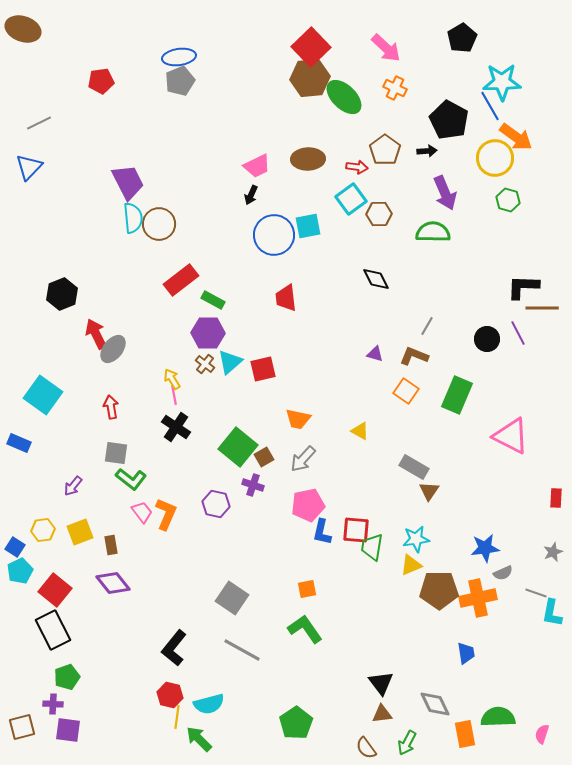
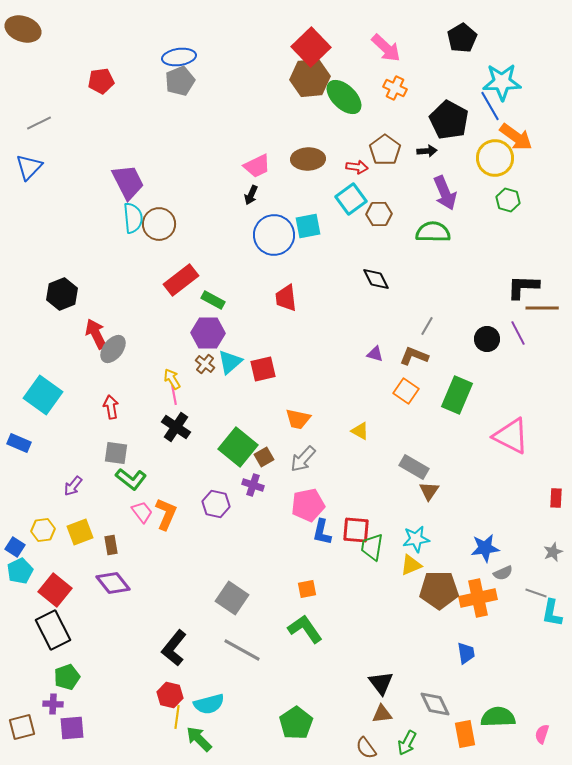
purple square at (68, 730): moved 4 px right, 2 px up; rotated 12 degrees counterclockwise
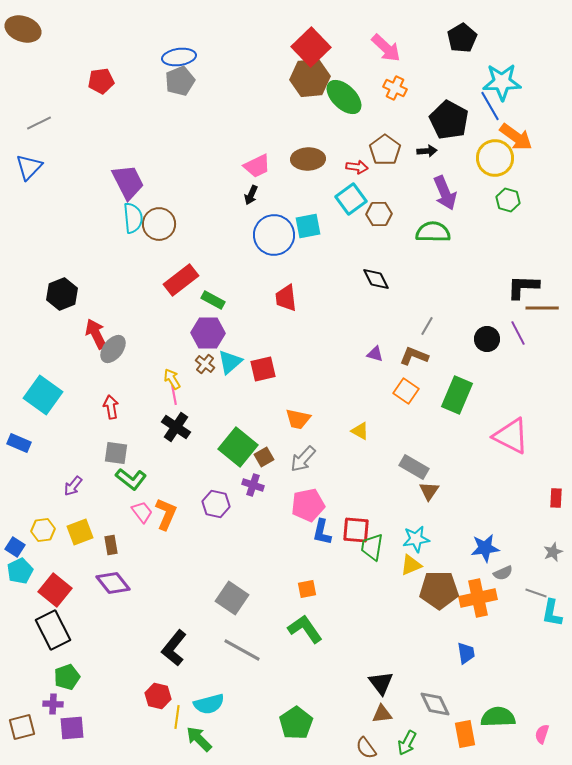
red hexagon at (170, 695): moved 12 px left, 1 px down
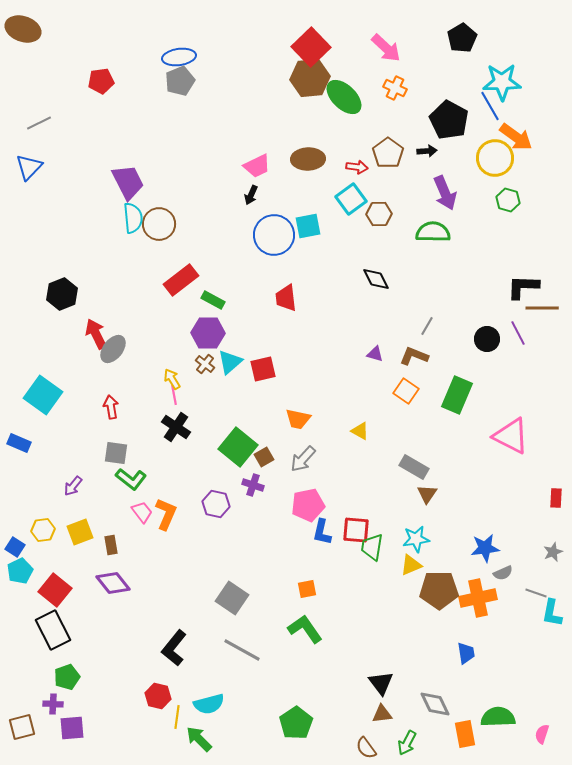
brown pentagon at (385, 150): moved 3 px right, 3 px down
brown triangle at (429, 491): moved 2 px left, 3 px down
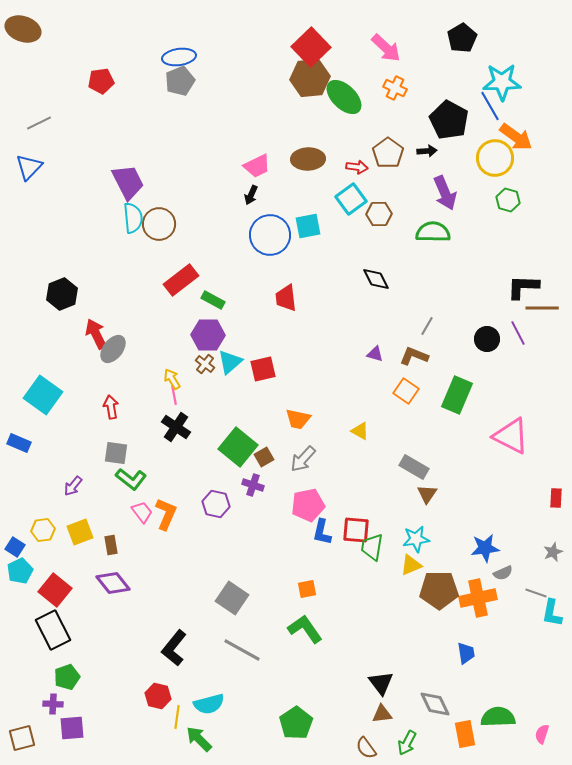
blue circle at (274, 235): moved 4 px left
purple hexagon at (208, 333): moved 2 px down
brown square at (22, 727): moved 11 px down
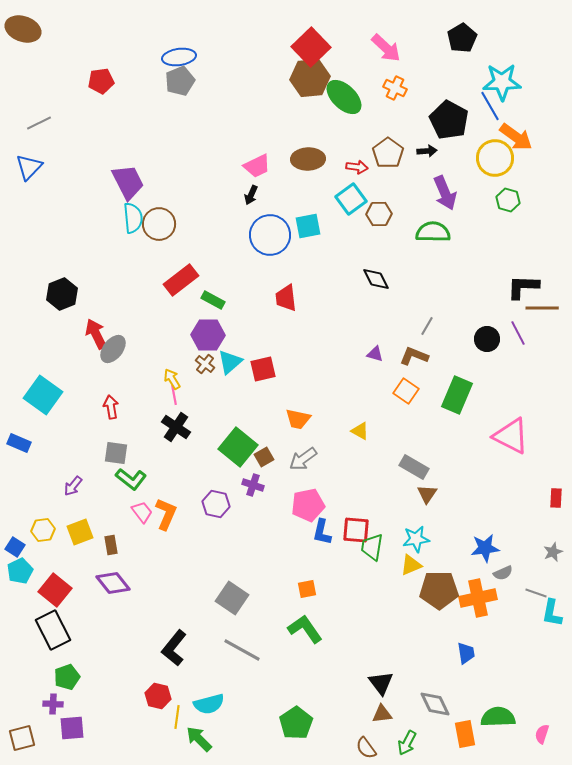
gray arrow at (303, 459): rotated 12 degrees clockwise
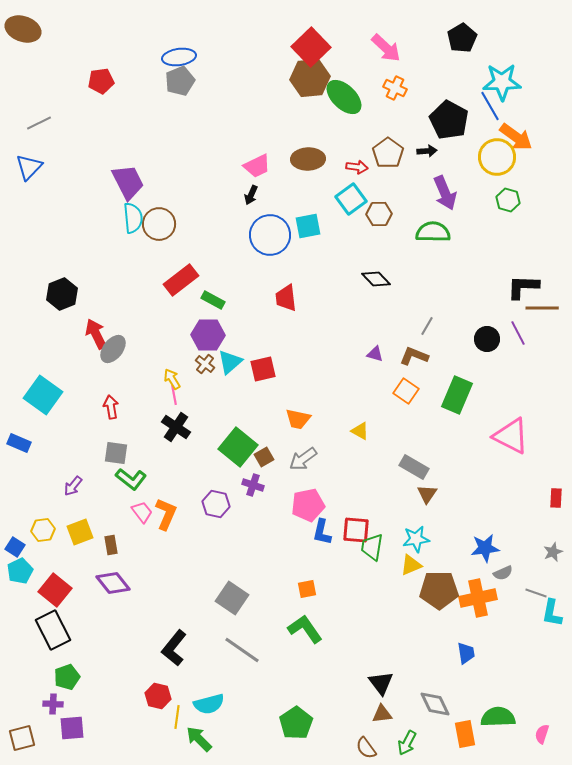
yellow circle at (495, 158): moved 2 px right, 1 px up
black diamond at (376, 279): rotated 16 degrees counterclockwise
gray line at (242, 650): rotated 6 degrees clockwise
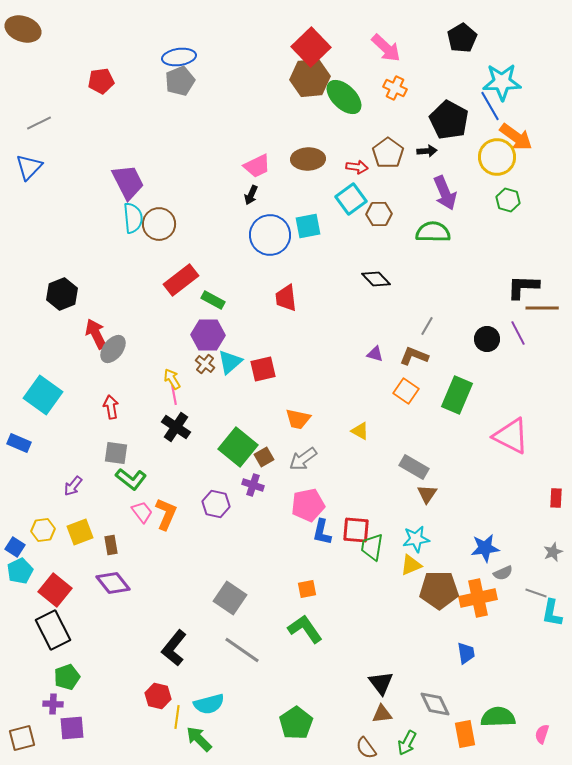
gray square at (232, 598): moved 2 px left
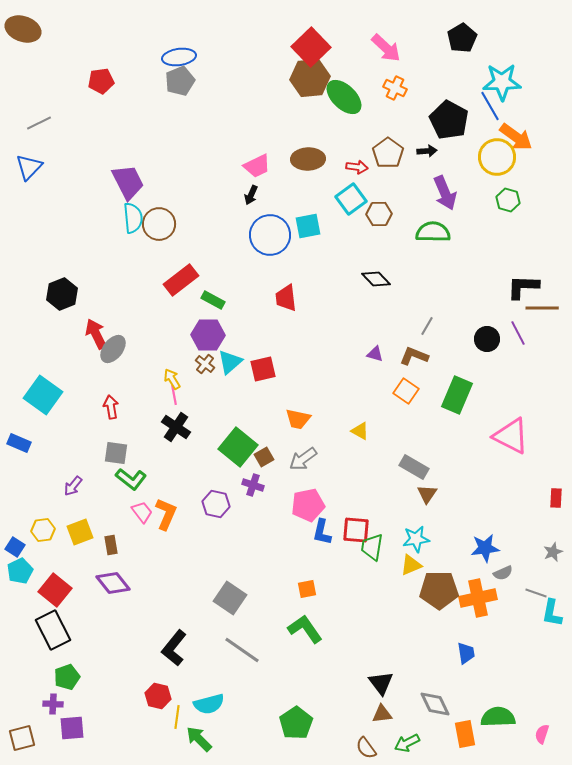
green arrow at (407, 743): rotated 35 degrees clockwise
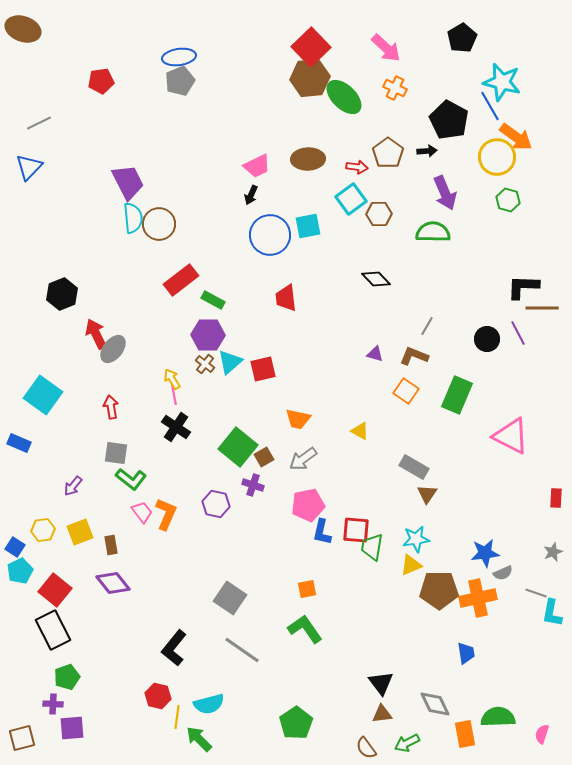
cyan star at (502, 82): rotated 15 degrees clockwise
blue star at (485, 548): moved 5 px down
